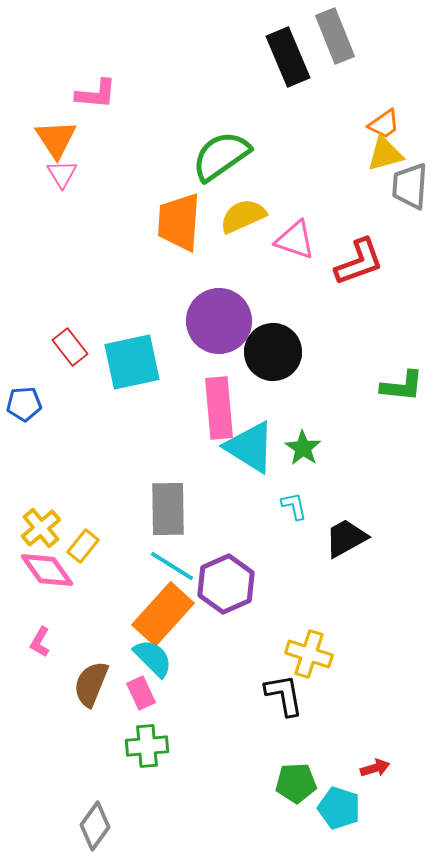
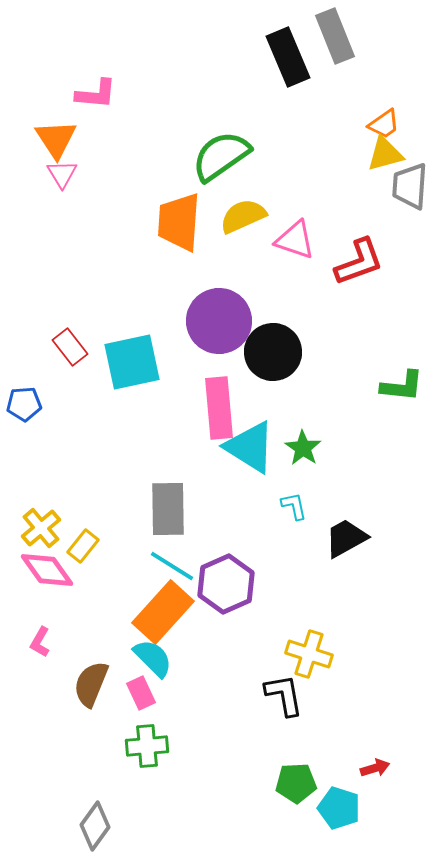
orange rectangle at (163, 614): moved 2 px up
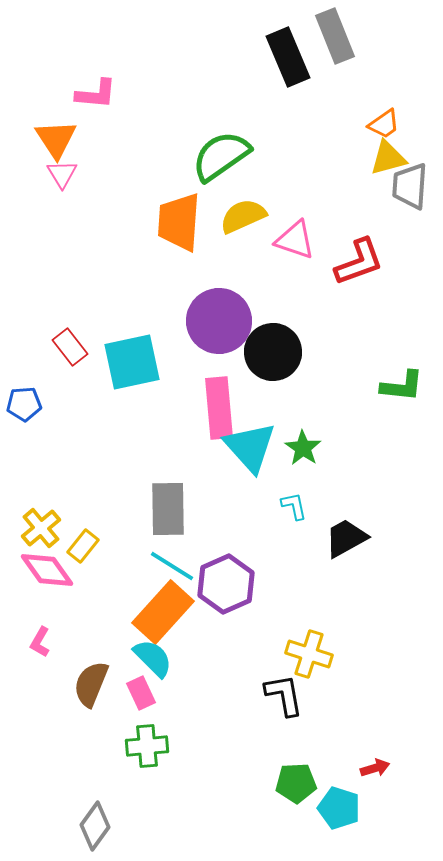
yellow triangle at (385, 154): moved 3 px right, 4 px down
cyan triangle at (250, 447): rotated 16 degrees clockwise
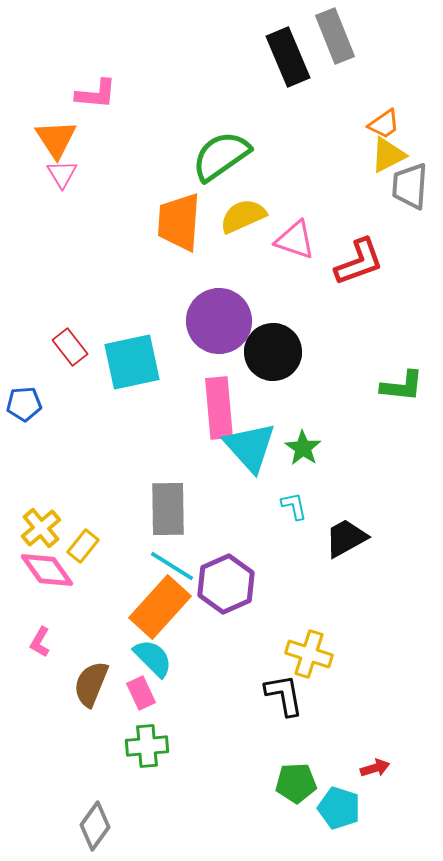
yellow triangle at (388, 158): moved 3 px up; rotated 12 degrees counterclockwise
orange rectangle at (163, 612): moved 3 px left, 5 px up
